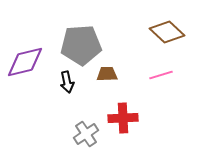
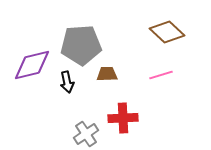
purple diamond: moved 7 px right, 3 px down
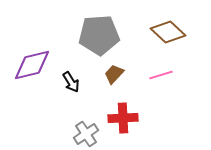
brown diamond: moved 1 px right
gray pentagon: moved 18 px right, 10 px up
brown trapezoid: moved 7 px right; rotated 45 degrees counterclockwise
black arrow: moved 4 px right; rotated 20 degrees counterclockwise
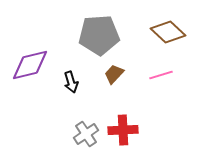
purple diamond: moved 2 px left
black arrow: rotated 15 degrees clockwise
red cross: moved 12 px down
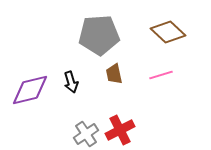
purple diamond: moved 25 px down
brown trapezoid: rotated 55 degrees counterclockwise
red cross: moved 3 px left; rotated 24 degrees counterclockwise
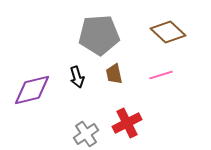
black arrow: moved 6 px right, 5 px up
purple diamond: moved 2 px right
red cross: moved 7 px right, 7 px up
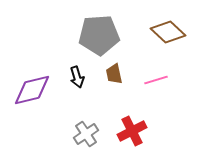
pink line: moved 5 px left, 5 px down
red cross: moved 5 px right, 8 px down
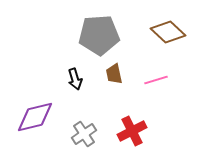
black arrow: moved 2 px left, 2 px down
purple diamond: moved 3 px right, 27 px down
gray cross: moved 2 px left
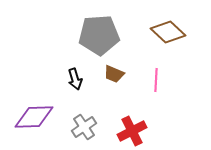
brown trapezoid: rotated 55 degrees counterclockwise
pink line: rotated 70 degrees counterclockwise
purple diamond: moved 1 px left; rotated 12 degrees clockwise
gray cross: moved 7 px up
